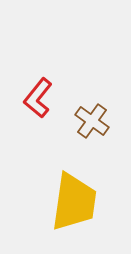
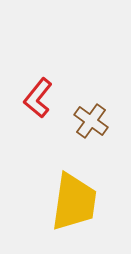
brown cross: moved 1 px left
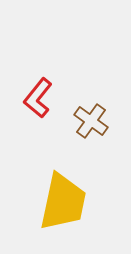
yellow trapezoid: moved 11 px left; rotated 4 degrees clockwise
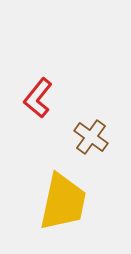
brown cross: moved 16 px down
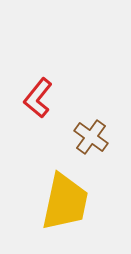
yellow trapezoid: moved 2 px right
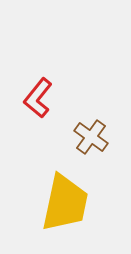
yellow trapezoid: moved 1 px down
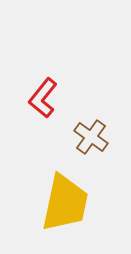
red L-shape: moved 5 px right
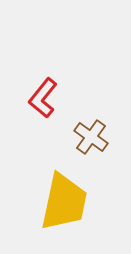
yellow trapezoid: moved 1 px left, 1 px up
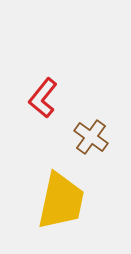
yellow trapezoid: moved 3 px left, 1 px up
